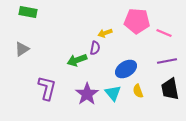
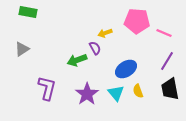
purple semicircle: rotated 40 degrees counterclockwise
purple line: rotated 48 degrees counterclockwise
cyan triangle: moved 3 px right
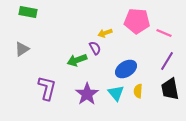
yellow semicircle: rotated 24 degrees clockwise
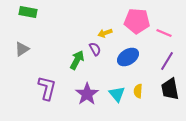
purple semicircle: moved 1 px down
green arrow: rotated 138 degrees clockwise
blue ellipse: moved 2 px right, 12 px up
cyan triangle: moved 1 px right, 1 px down
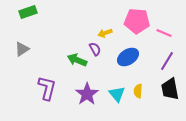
green rectangle: rotated 30 degrees counterclockwise
green arrow: rotated 96 degrees counterclockwise
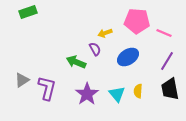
gray triangle: moved 31 px down
green arrow: moved 1 px left, 2 px down
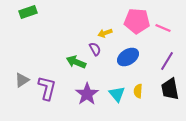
pink line: moved 1 px left, 5 px up
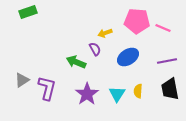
purple line: rotated 48 degrees clockwise
cyan triangle: rotated 12 degrees clockwise
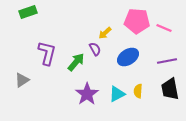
pink line: moved 1 px right
yellow arrow: rotated 24 degrees counterclockwise
green arrow: rotated 108 degrees clockwise
purple L-shape: moved 35 px up
cyan triangle: rotated 30 degrees clockwise
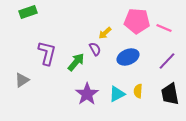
blue ellipse: rotated 10 degrees clockwise
purple line: rotated 36 degrees counterclockwise
black trapezoid: moved 5 px down
